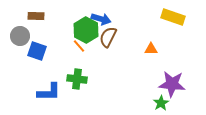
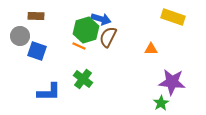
green hexagon: rotated 15 degrees clockwise
orange line: rotated 24 degrees counterclockwise
green cross: moved 6 px right; rotated 30 degrees clockwise
purple star: moved 2 px up
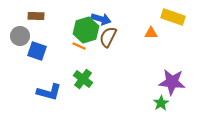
orange triangle: moved 16 px up
blue L-shape: rotated 15 degrees clockwise
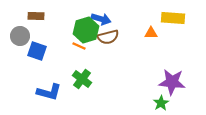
yellow rectangle: moved 1 px down; rotated 15 degrees counterclockwise
brown semicircle: rotated 130 degrees counterclockwise
green cross: moved 1 px left
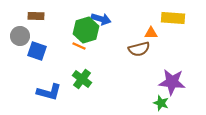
brown semicircle: moved 31 px right, 12 px down
green star: rotated 21 degrees counterclockwise
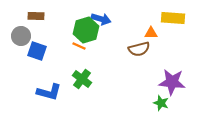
gray circle: moved 1 px right
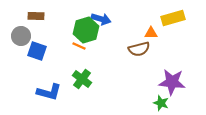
yellow rectangle: rotated 20 degrees counterclockwise
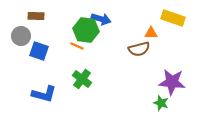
yellow rectangle: rotated 35 degrees clockwise
green hexagon: rotated 25 degrees clockwise
orange line: moved 2 px left
blue square: moved 2 px right
blue L-shape: moved 5 px left, 2 px down
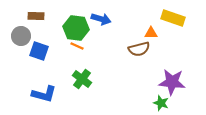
green hexagon: moved 10 px left, 2 px up
